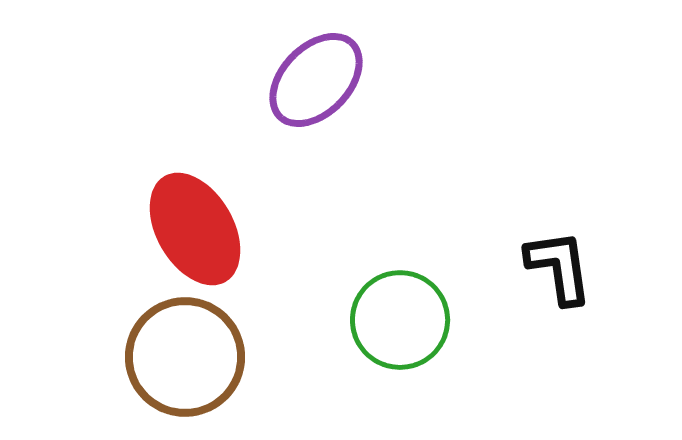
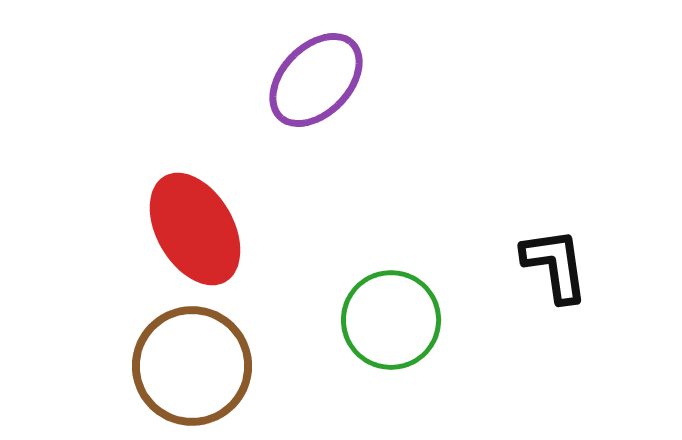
black L-shape: moved 4 px left, 2 px up
green circle: moved 9 px left
brown circle: moved 7 px right, 9 px down
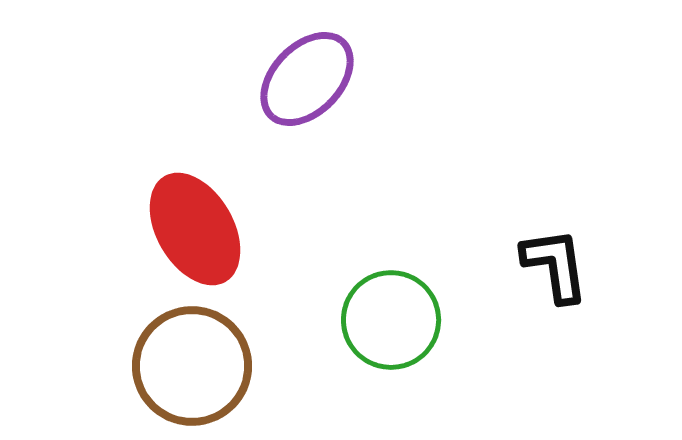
purple ellipse: moved 9 px left, 1 px up
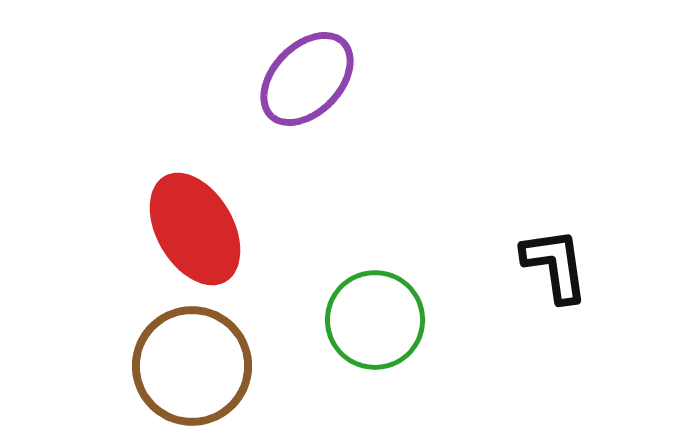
green circle: moved 16 px left
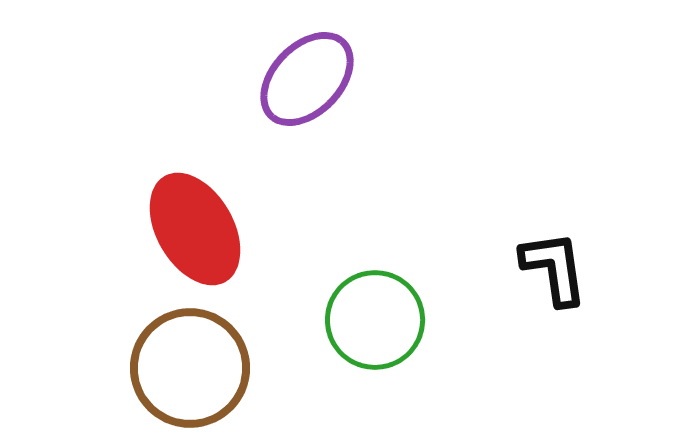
black L-shape: moved 1 px left, 3 px down
brown circle: moved 2 px left, 2 px down
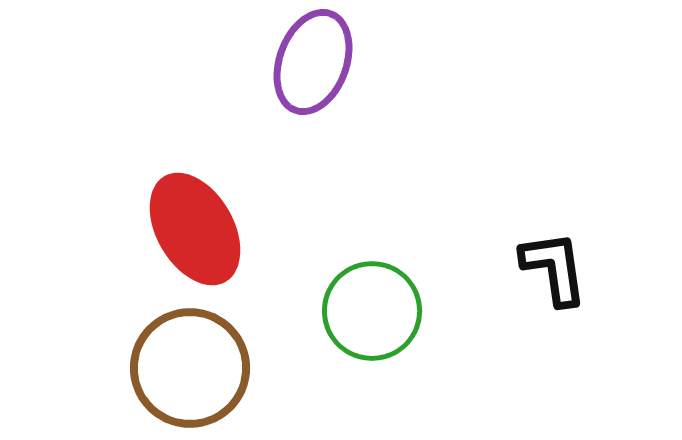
purple ellipse: moved 6 px right, 17 px up; rotated 24 degrees counterclockwise
green circle: moved 3 px left, 9 px up
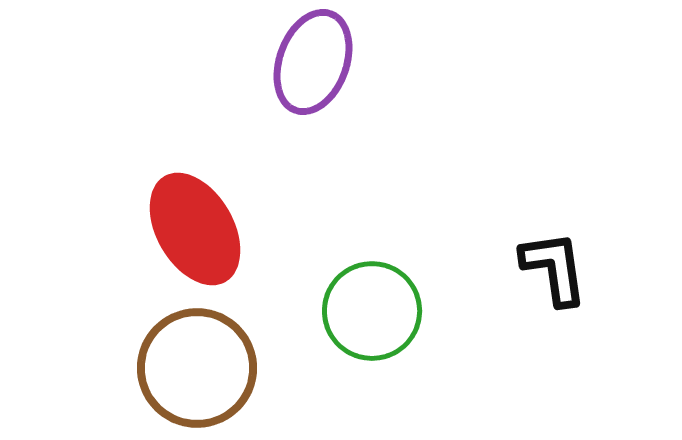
brown circle: moved 7 px right
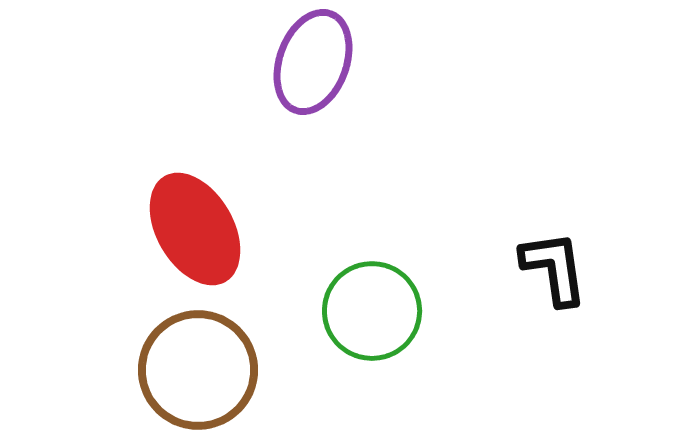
brown circle: moved 1 px right, 2 px down
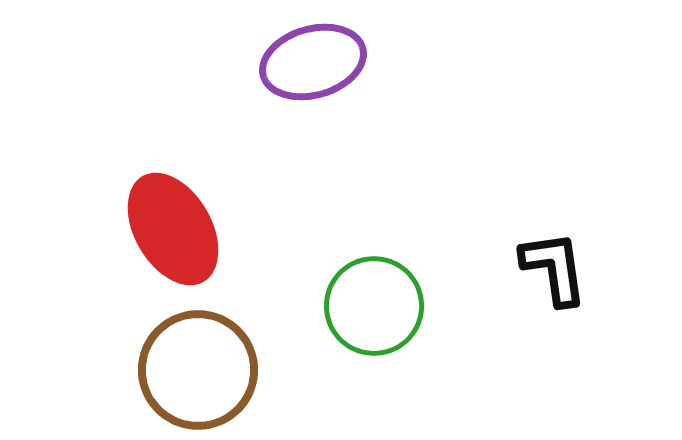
purple ellipse: rotated 54 degrees clockwise
red ellipse: moved 22 px left
green circle: moved 2 px right, 5 px up
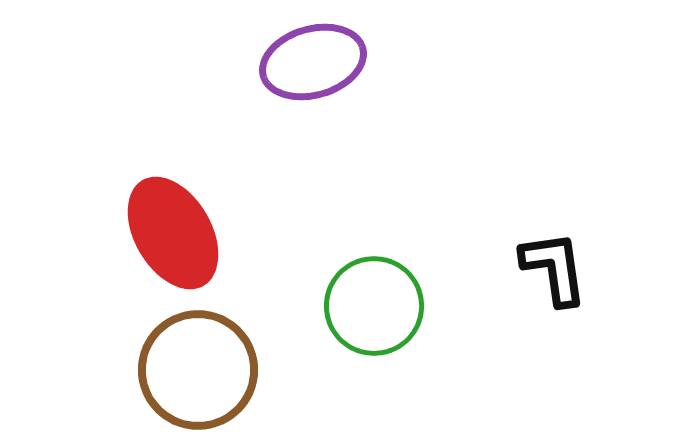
red ellipse: moved 4 px down
